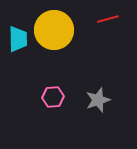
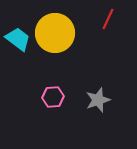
red line: rotated 50 degrees counterclockwise
yellow circle: moved 1 px right, 3 px down
cyan trapezoid: rotated 52 degrees counterclockwise
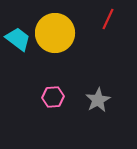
gray star: rotated 10 degrees counterclockwise
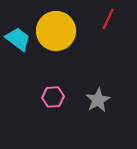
yellow circle: moved 1 px right, 2 px up
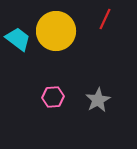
red line: moved 3 px left
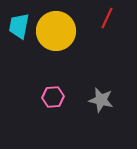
red line: moved 2 px right, 1 px up
cyan trapezoid: moved 1 px right, 13 px up; rotated 116 degrees counterclockwise
gray star: moved 3 px right; rotated 30 degrees counterclockwise
